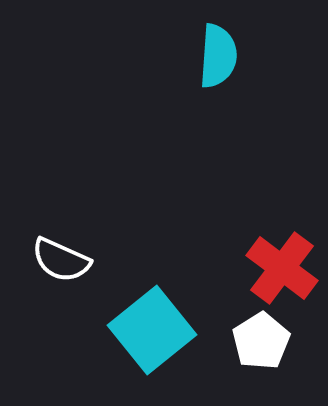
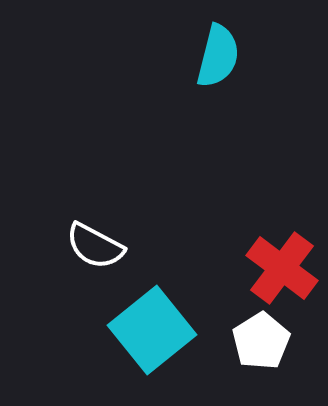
cyan semicircle: rotated 10 degrees clockwise
white semicircle: moved 34 px right, 14 px up; rotated 4 degrees clockwise
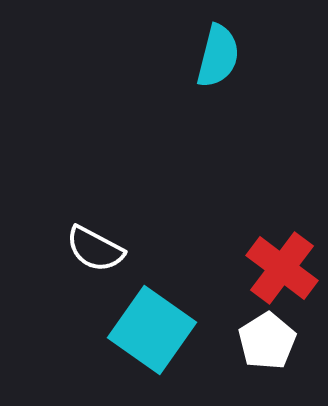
white semicircle: moved 3 px down
cyan square: rotated 16 degrees counterclockwise
white pentagon: moved 6 px right
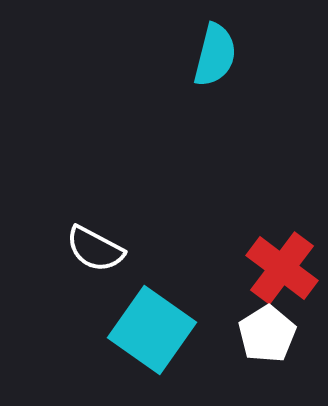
cyan semicircle: moved 3 px left, 1 px up
white pentagon: moved 7 px up
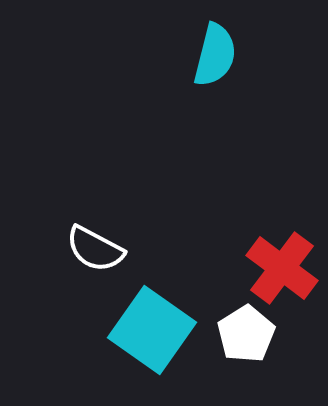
white pentagon: moved 21 px left
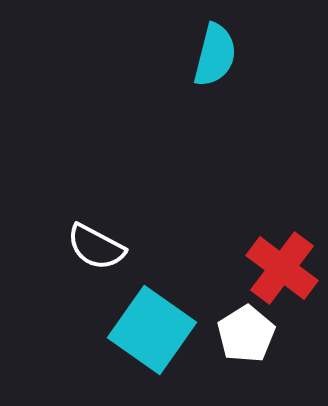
white semicircle: moved 1 px right, 2 px up
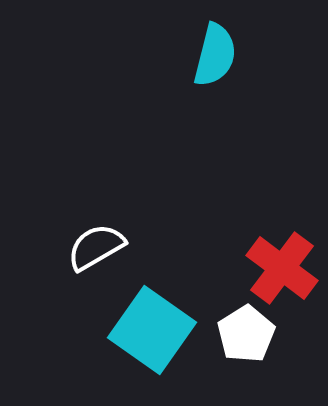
white semicircle: rotated 122 degrees clockwise
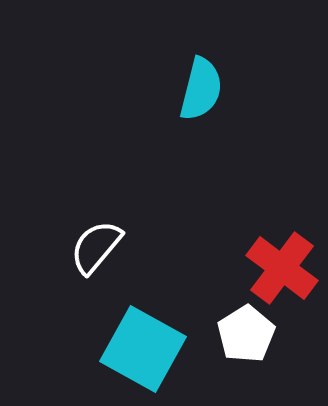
cyan semicircle: moved 14 px left, 34 px down
white semicircle: rotated 20 degrees counterclockwise
cyan square: moved 9 px left, 19 px down; rotated 6 degrees counterclockwise
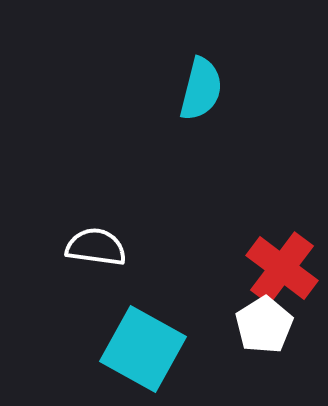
white semicircle: rotated 58 degrees clockwise
white pentagon: moved 18 px right, 9 px up
